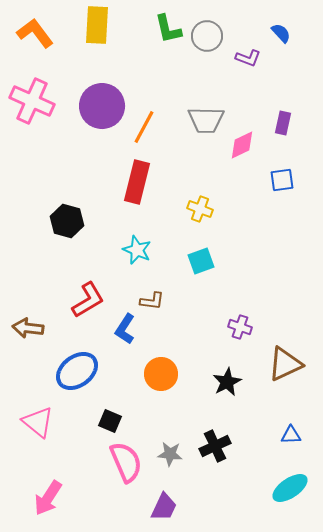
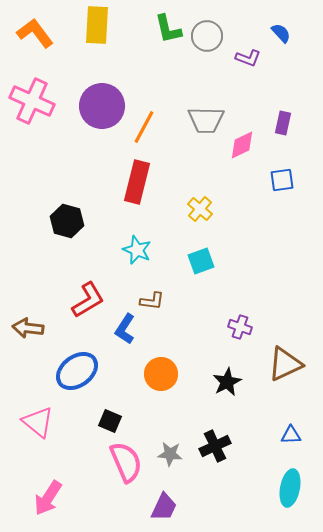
yellow cross: rotated 20 degrees clockwise
cyan ellipse: rotated 45 degrees counterclockwise
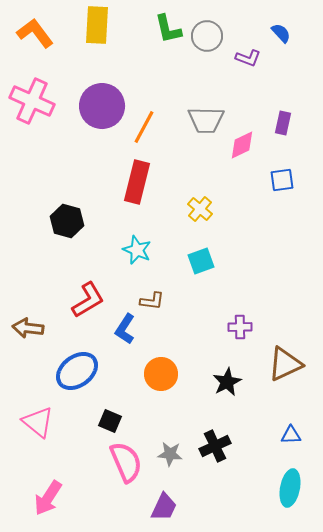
purple cross: rotated 20 degrees counterclockwise
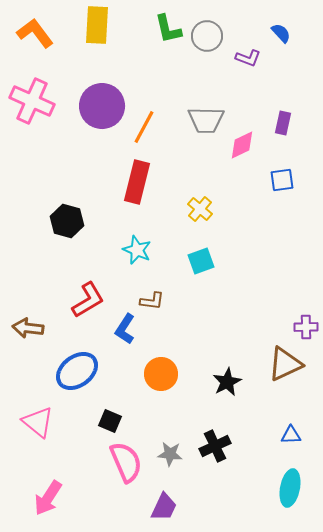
purple cross: moved 66 px right
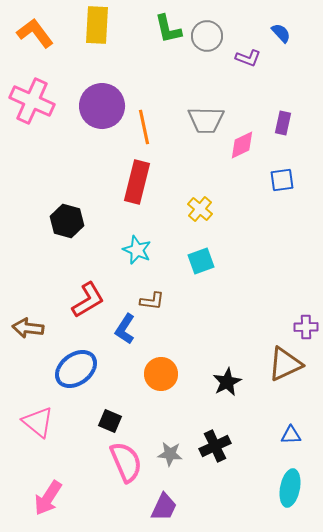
orange line: rotated 40 degrees counterclockwise
blue ellipse: moved 1 px left, 2 px up
